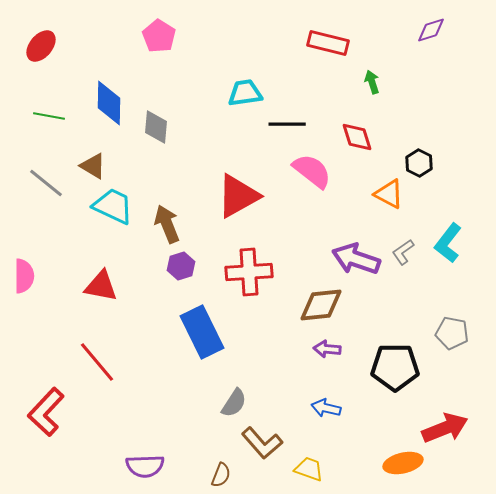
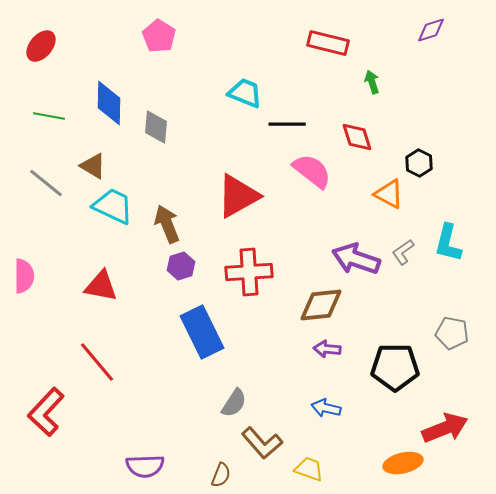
cyan trapezoid at (245, 93): rotated 30 degrees clockwise
cyan L-shape at (448, 243): rotated 24 degrees counterclockwise
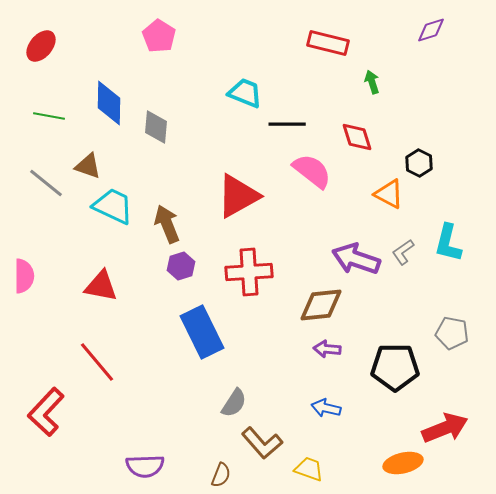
brown triangle at (93, 166): moved 5 px left; rotated 12 degrees counterclockwise
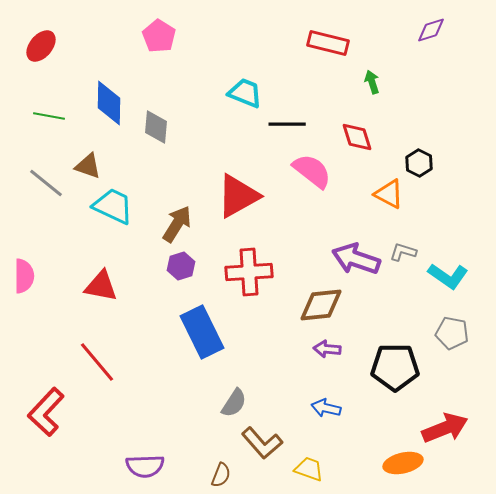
brown arrow at (167, 224): moved 10 px right; rotated 54 degrees clockwise
cyan L-shape at (448, 243): moved 33 px down; rotated 69 degrees counterclockwise
gray L-shape at (403, 252): rotated 52 degrees clockwise
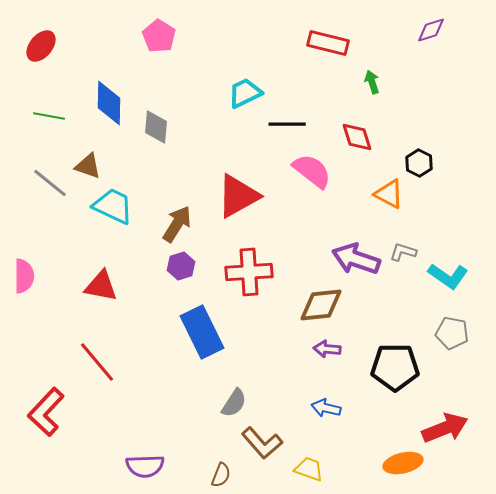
cyan trapezoid at (245, 93): rotated 48 degrees counterclockwise
gray line at (46, 183): moved 4 px right
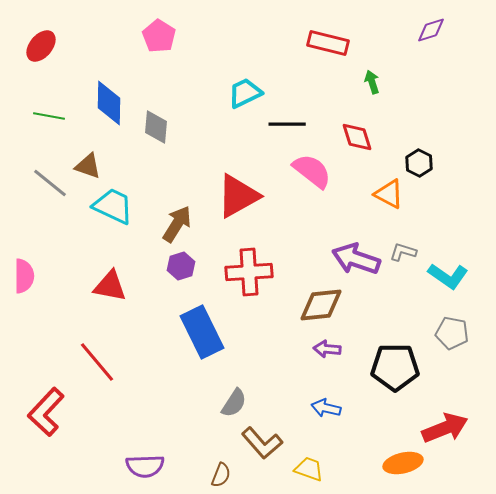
red triangle at (101, 286): moved 9 px right
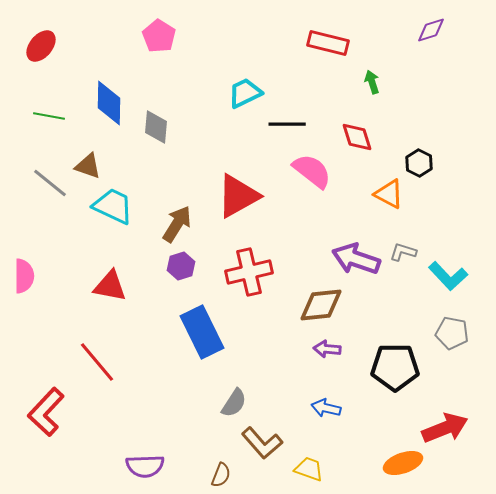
red cross at (249, 272): rotated 9 degrees counterclockwise
cyan L-shape at (448, 276): rotated 12 degrees clockwise
orange ellipse at (403, 463): rotated 6 degrees counterclockwise
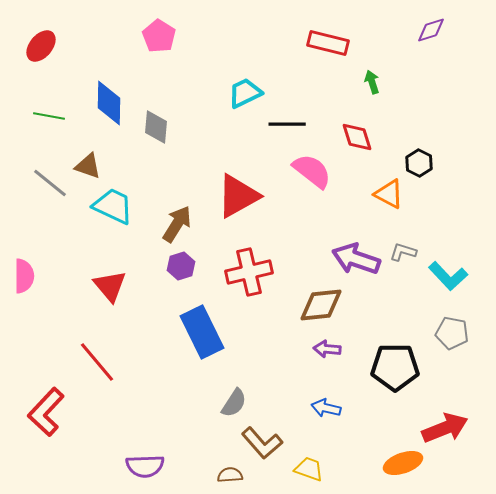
red triangle at (110, 286): rotated 39 degrees clockwise
brown semicircle at (221, 475): moved 9 px right; rotated 115 degrees counterclockwise
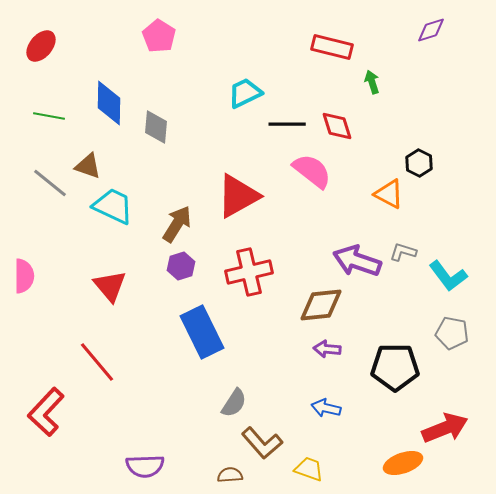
red rectangle at (328, 43): moved 4 px right, 4 px down
red diamond at (357, 137): moved 20 px left, 11 px up
purple arrow at (356, 259): moved 1 px right, 2 px down
cyan L-shape at (448, 276): rotated 6 degrees clockwise
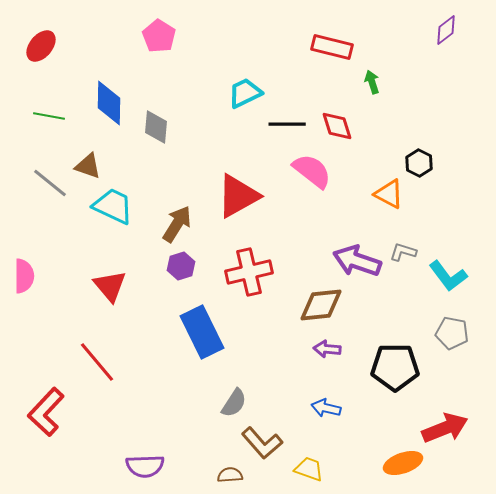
purple diamond at (431, 30): moved 15 px right; rotated 20 degrees counterclockwise
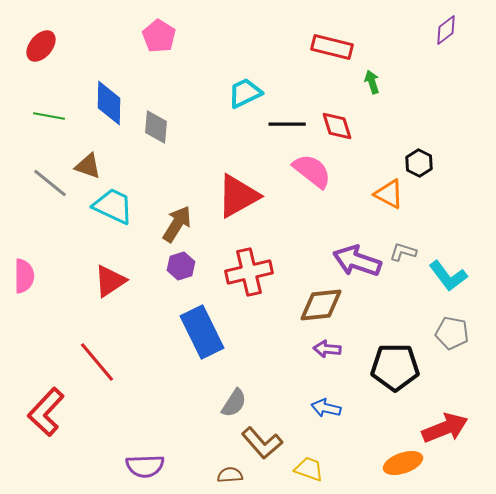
red triangle at (110, 286): moved 5 px up; rotated 36 degrees clockwise
